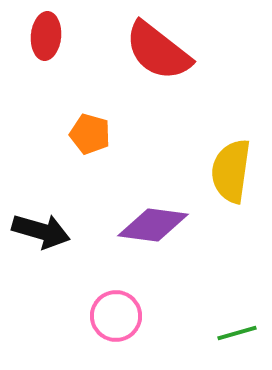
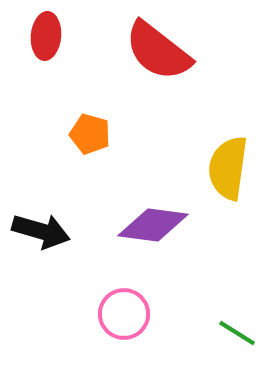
yellow semicircle: moved 3 px left, 3 px up
pink circle: moved 8 px right, 2 px up
green line: rotated 48 degrees clockwise
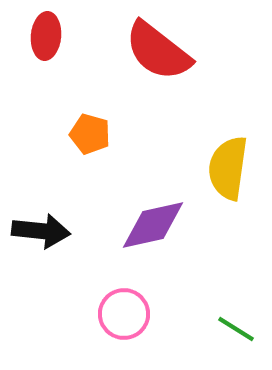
purple diamond: rotated 20 degrees counterclockwise
black arrow: rotated 10 degrees counterclockwise
green line: moved 1 px left, 4 px up
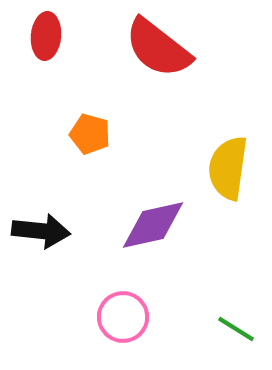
red semicircle: moved 3 px up
pink circle: moved 1 px left, 3 px down
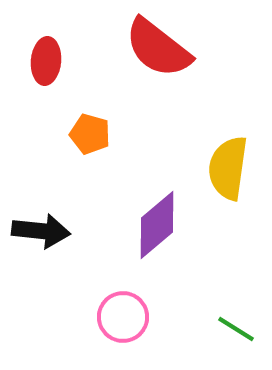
red ellipse: moved 25 px down
purple diamond: moved 4 px right; rotated 28 degrees counterclockwise
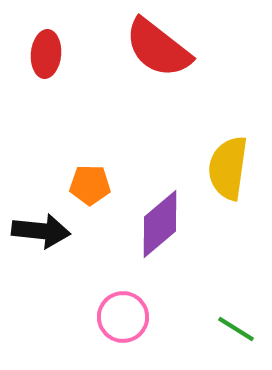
red ellipse: moved 7 px up
orange pentagon: moved 51 px down; rotated 15 degrees counterclockwise
purple diamond: moved 3 px right, 1 px up
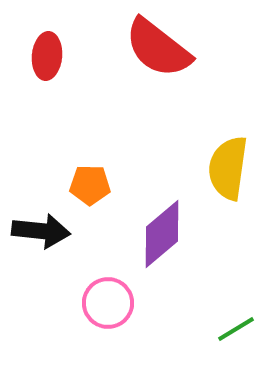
red ellipse: moved 1 px right, 2 px down
purple diamond: moved 2 px right, 10 px down
pink circle: moved 15 px left, 14 px up
green line: rotated 63 degrees counterclockwise
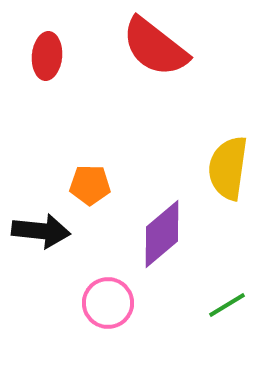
red semicircle: moved 3 px left, 1 px up
green line: moved 9 px left, 24 px up
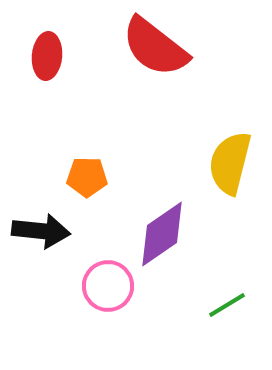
yellow semicircle: moved 2 px right, 5 px up; rotated 6 degrees clockwise
orange pentagon: moved 3 px left, 8 px up
purple diamond: rotated 6 degrees clockwise
pink circle: moved 17 px up
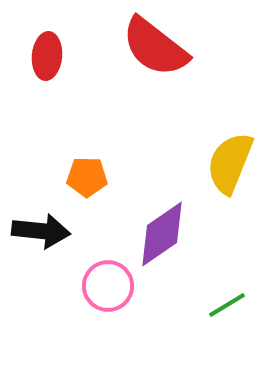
yellow semicircle: rotated 8 degrees clockwise
